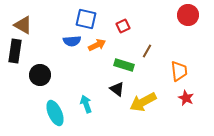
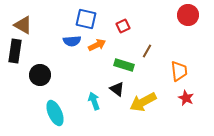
cyan arrow: moved 8 px right, 3 px up
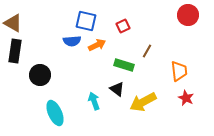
blue square: moved 2 px down
brown triangle: moved 10 px left, 2 px up
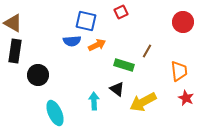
red circle: moved 5 px left, 7 px down
red square: moved 2 px left, 14 px up
black circle: moved 2 px left
cyan arrow: rotated 18 degrees clockwise
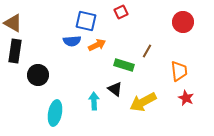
black triangle: moved 2 px left
cyan ellipse: rotated 35 degrees clockwise
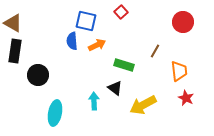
red square: rotated 16 degrees counterclockwise
blue semicircle: rotated 90 degrees clockwise
brown line: moved 8 px right
black triangle: moved 1 px up
yellow arrow: moved 3 px down
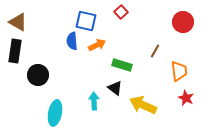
brown triangle: moved 5 px right, 1 px up
green rectangle: moved 2 px left
yellow arrow: rotated 52 degrees clockwise
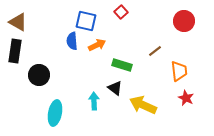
red circle: moved 1 px right, 1 px up
brown line: rotated 24 degrees clockwise
black circle: moved 1 px right
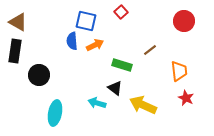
orange arrow: moved 2 px left
brown line: moved 5 px left, 1 px up
cyan arrow: moved 3 px right, 2 px down; rotated 72 degrees counterclockwise
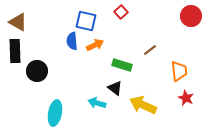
red circle: moved 7 px right, 5 px up
black rectangle: rotated 10 degrees counterclockwise
black circle: moved 2 px left, 4 px up
